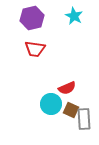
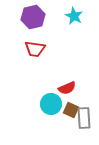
purple hexagon: moved 1 px right, 1 px up
gray rectangle: moved 1 px up
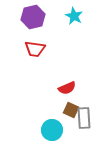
cyan circle: moved 1 px right, 26 px down
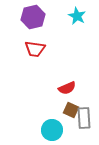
cyan star: moved 3 px right
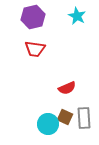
brown square: moved 6 px left, 7 px down
cyan circle: moved 4 px left, 6 px up
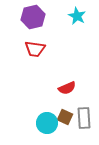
cyan circle: moved 1 px left, 1 px up
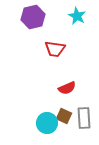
red trapezoid: moved 20 px right
brown square: moved 1 px left, 1 px up
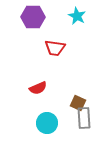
purple hexagon: rotated 15 degrees clockwise
red trapezoid: moved 1 px up
red semicircle: moved 29 px left
brown square: moved 14 px right, 13 px up
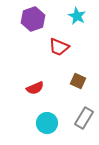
purple hexagon: moved 2 px down; rotated 20 degrees counterclockwise
red trapezoid: moved 4 px right, 1 px up; rotated 15 degrees clockwise
red semicircle: moved 3 px left
brown square: moved 22 px up
gray rectangle: rotated 35 degrees clockwise
